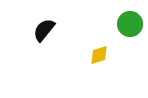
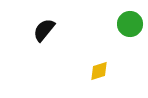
yellow diamond: moved 16 px down
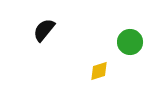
green circle: moved 18 px down
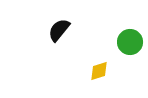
black semicircle: moved 15 px right
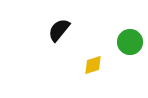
yellow diamond: moved 6 px left, 6 px up
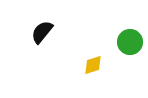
black semicircle: moved 17 px left, 2 px down
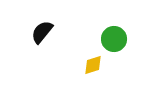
green circle: moved 16 px left, 3 px up
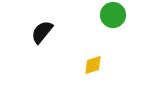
green circle: moved 1 px left, 24 px up
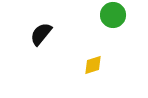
black semicircle: moved 1 px left, 2 px down
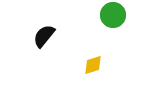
black semicircle: moved 3 px right, 2 px down
